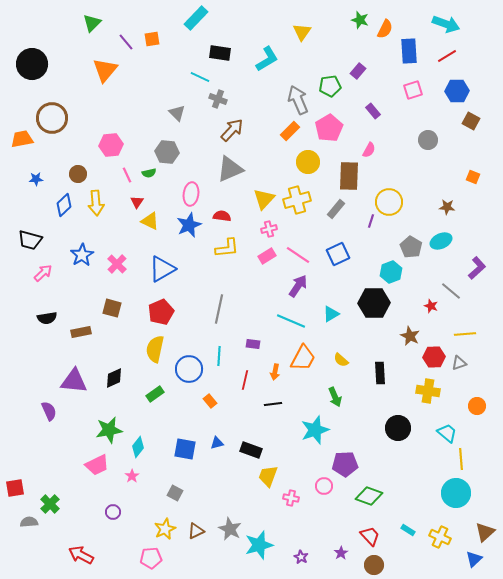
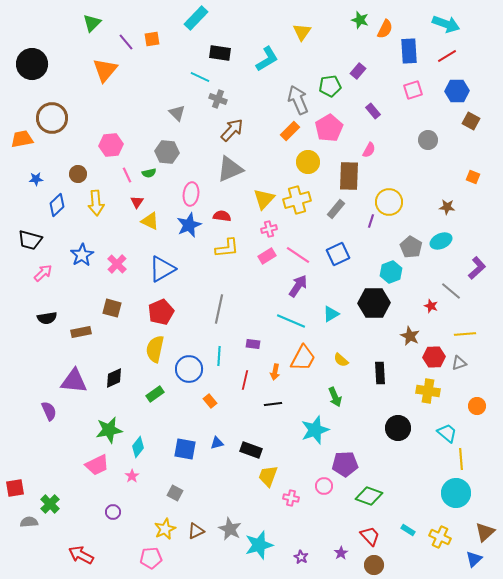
blue diamond at (64, 205): moved 7 px left
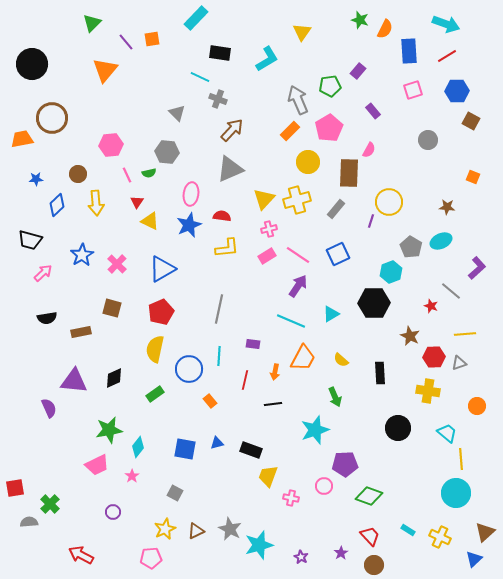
brown rectangle at (349, 176): moved 3 px up
purple semicircle at (49, 411): moved 3 px up
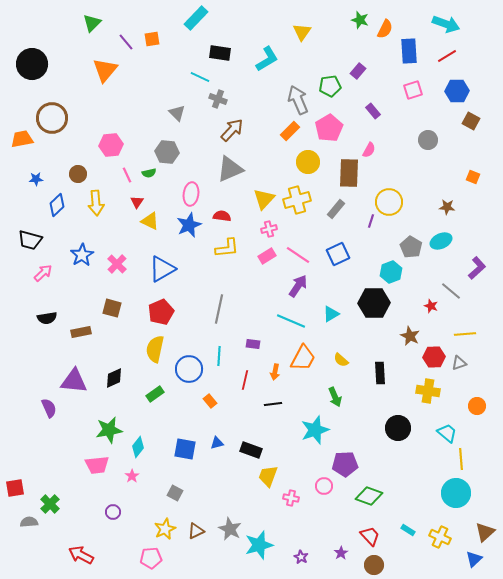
pink trapezoid at (97, 465): rotated 20 degrees clockwise
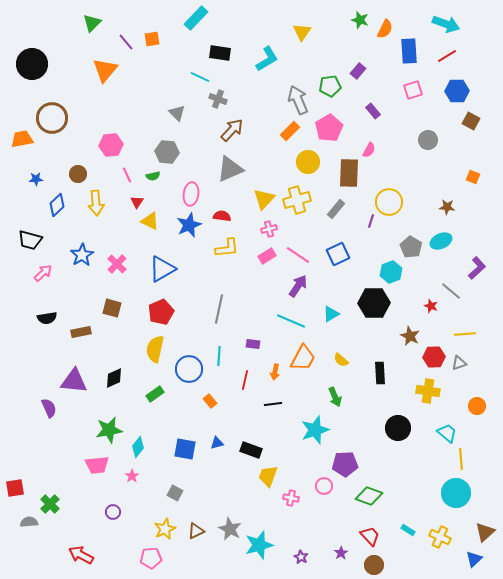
green semicircle at (149, 173): moved 4 px right, 3 px down
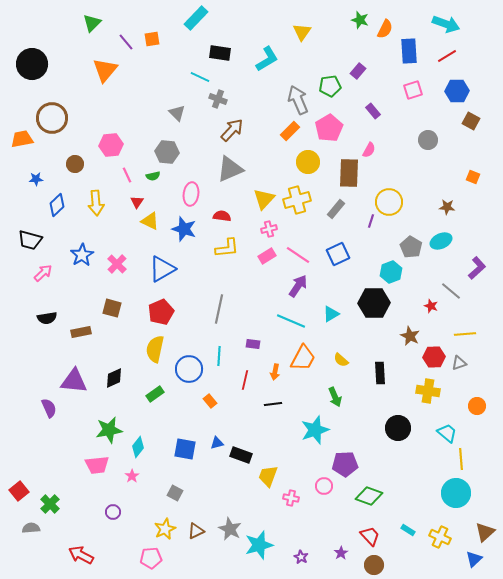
brown circle at (78, 174): moved 3 px left, 10 px up
blue star at (189, 225): moved 5 px left, 4 px down; rotated 30 degrees counterclockwise
black rectangle at (251, 450): moved 10 px left, 5 px down
red square at (15, 488): moved 4 px right, 3 px down; rotated 30 degrees counterclockwise
gray semicircle at (29, 522): moved 2 px right, 6 px down
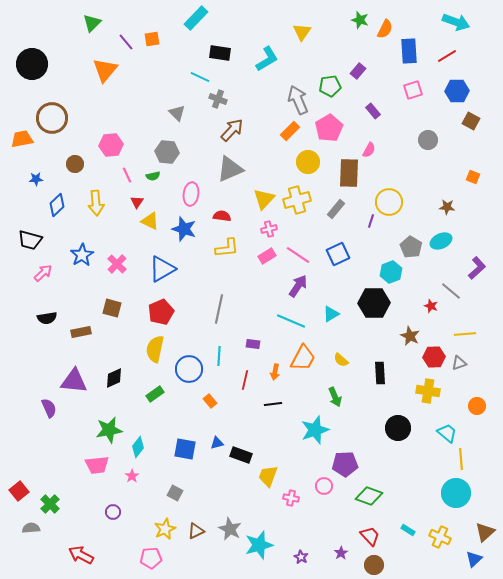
cyan arrow at (446, 24): moved 10 px right, 2 px up
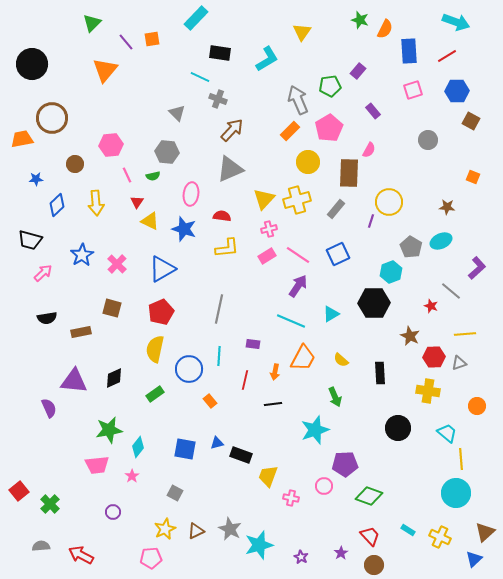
gray semicircle at (31, 528): moved 10 px right, 18 px down
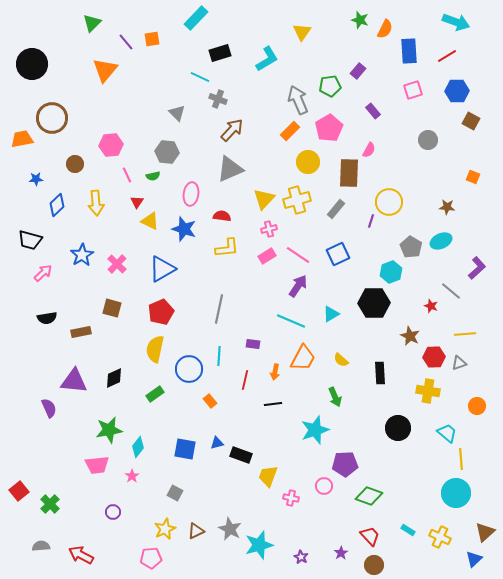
black rectangle at (220, 53): rotated 25 degrees counterclockwise
